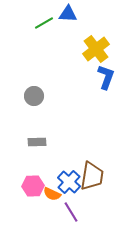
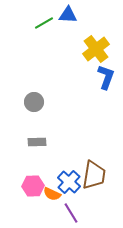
blue triangle: moved 1 px down
gray circle: moved 6 px down
brown trapezoid: moved 2 px right, 1 px up
purple line: moved 1 px down
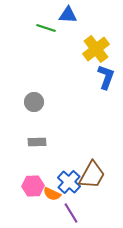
green line: moved 2 px right, 5 px down; rotated 48 degrees clockwise
brown trapezoid: moved 2 px left; rotated 20 degrees clockwise
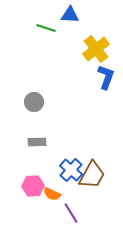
blue triangle: moved 2 px right
blue cross: moved 2 px right, 12 px up
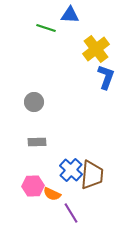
brown trapezoid: rotated 24 degrees counterclockwise
